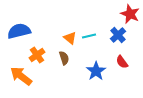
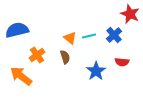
blue semicircle: moved 2 px left, 1 px up
blue cross: moved 4 px left
brown semicircle: moved 1 px right, 1 px up
red semicircle: rotated 48 degrees counterclockwise
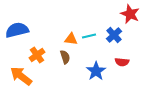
orange triangle: moved 1 px right, 1 px down; rotated 32 degrees counterclockwise
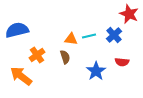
red star: moved 1 px left
